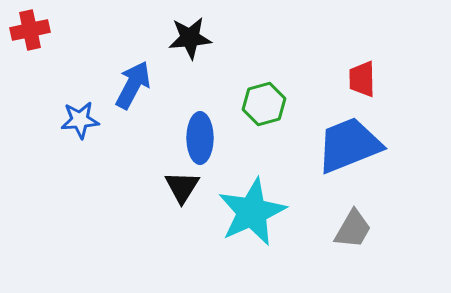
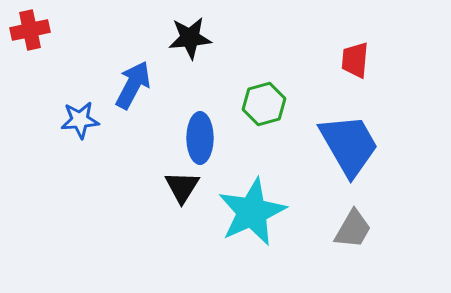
red trapezoid: moved 7 px left, 19 px up; rotated 6 degrees clockwise
blue trapezoid: rotated 82 degrees clockwise
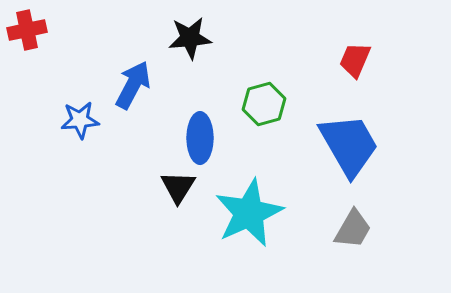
red cross: moved 3 px left
red trapezoid: rotated 18 degrees clockwise
black triangle: moved 4 px left
cyan star: moved 3 px left, 1 px down
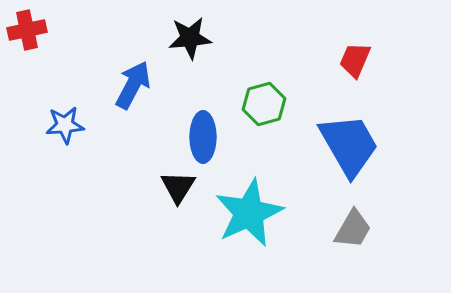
blue star: moved 15 px left, 5 px down
blue ellipse: moved 3 px right, 1 px up
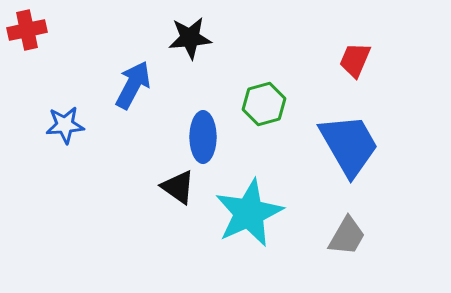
black triangle: rotated 27 degrees counterclockwise
gray trapezoid: moved 6 px left, 7 px down
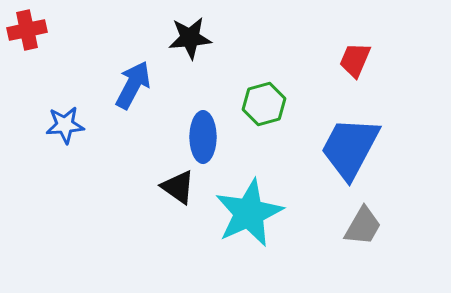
blue trapezoid: moved 1 px right, 3 px down; rotated 122 degrees counterclockwise
gray trapezoid: moved 16 px right, 10 px up
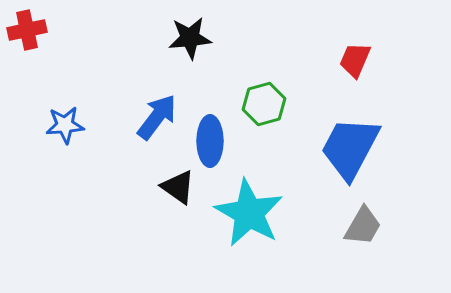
blue arrow: moved 24 px right, 32 px down; rotated 9 degrees clockwise
blue ellipse: moved 7 px right, 4 px down
cyan star: rotated 18 degrees counterclockwise
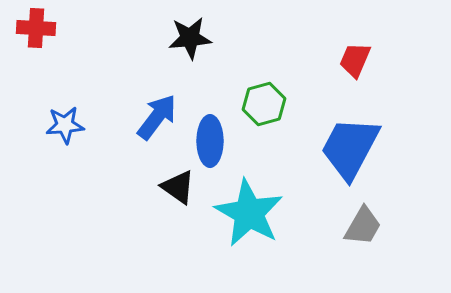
red cross: moved 9 px right, 2 px up; rotated 15 degrees clockwise
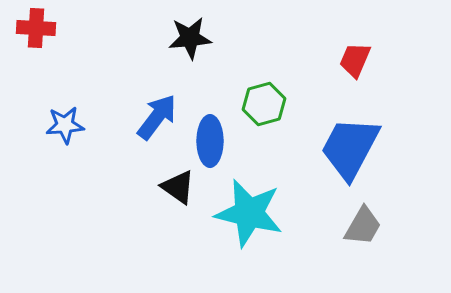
cyan star: rotated 16 degrees counterclockwise
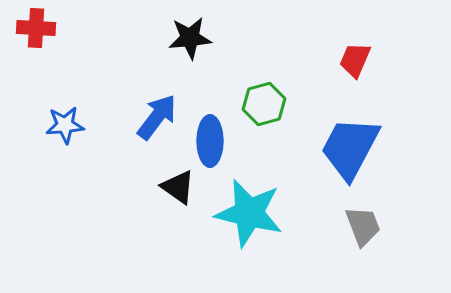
gray trapezoid: rotated 51 degrees counterclockwise
